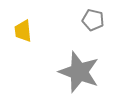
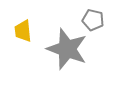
gray star: moved 12 px left, 23 px up
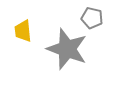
gray pentagon: moved 1 px left, 2 px up
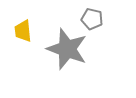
gray pentagon: moved 1 px down
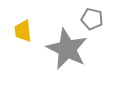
gray star: rotated 6 degrees clockwise
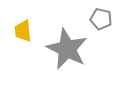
gray pentagon: moved 9 px right
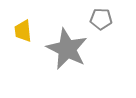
gray pentagon: rotated 10 degrees counterclockwise
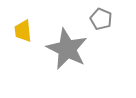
gray pentagon: rotated 20 degrees clockwise
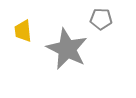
gray pentagon: rotated 20 degrees counterclockwise
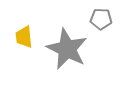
yellow trapezoid: moved 1 px right, 6 px down
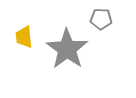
gray star: rotated 9 degrees clockwise
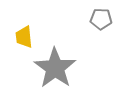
gray star: moved 12 px left, 19 px down
